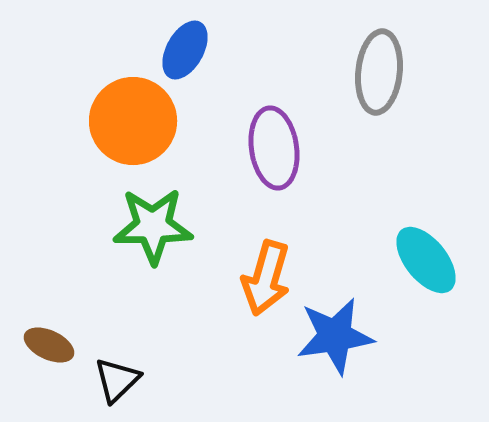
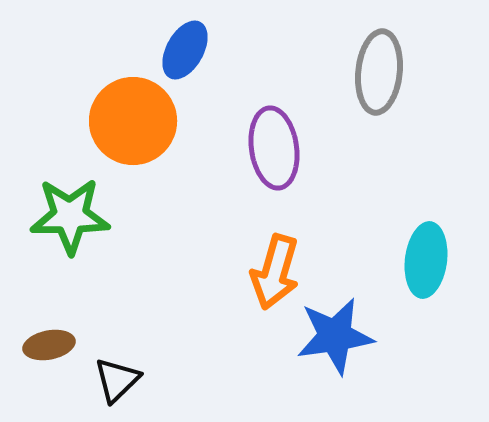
green star: moved 83 px left, 10 px up
cyan ellipse: rotated 46 degrees clockwise
orange arrow: moved 9 px right, 6 px up
brown ellipse: rotated 36 degrees counterclockwise
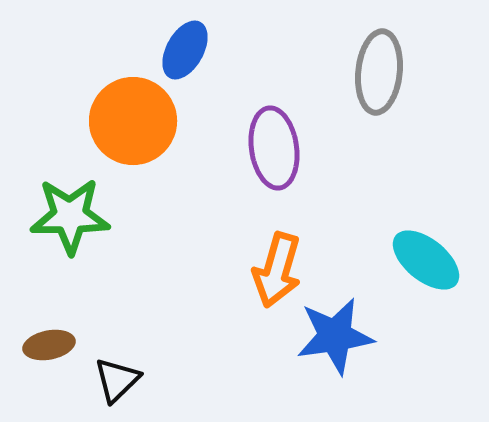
cyan ellipse: rotated 58 degrees counterclockwise
orange arrow: moved 2 px right, 2 px up
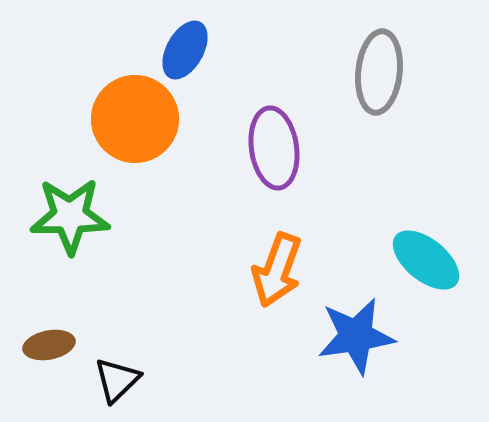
orange circle: moved 2 px right, 2 px up
orange arrow: rotated 4 degrees clockwise
blue star: moved 21 px right
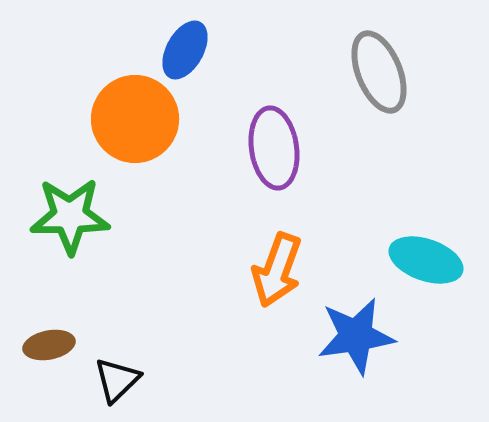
gray ellipse: rotated 28 degrees counterclockwise
cyan ellipse: rotated 20 degrees counterclockwise
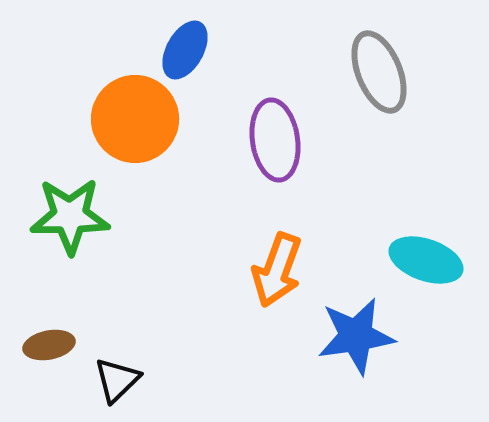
purple ellipse: moved 1 px right, 8 px up
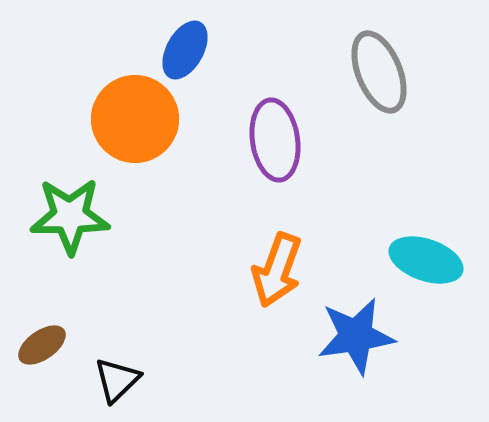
brown ellipse: moved 7 px left; rotated 24 degrees counterclockwise
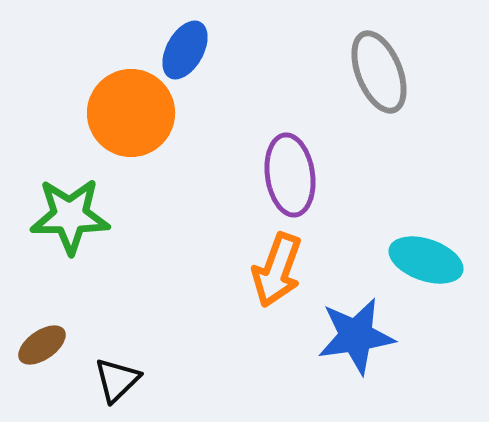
orange circle: moved 4 px left, 6 px up
purple ellipse: moved 15 px right, 35 px down
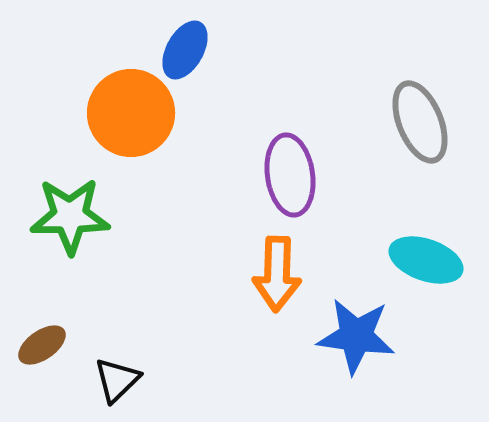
gray ellipse: moved 41 px right, 50 px down
orange arrow: moved 4 px down; rotated 18 degrees counterclockwise
blue star: rotated 16 degrees clockwise
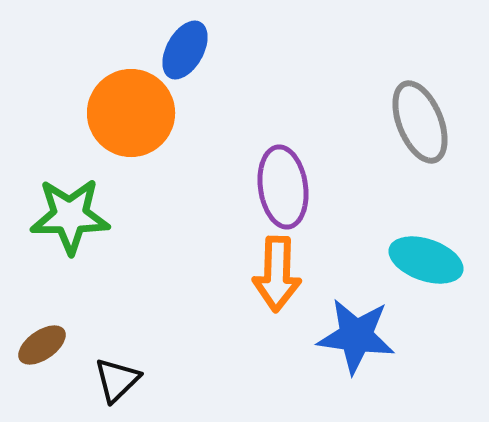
purple ellipse: moved 7 px left, 12 px down
